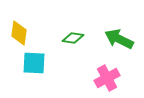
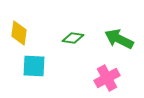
cyan square: moved 3 px down
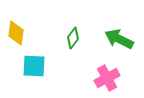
yellow diamond: moved 3 px left
green diamond: rotated 60 degrees counterclockwise
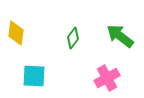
green arrow: moved 1 px right, 3 px up; rotated 12 degrees clockwise
cyan square: moved 10 px down
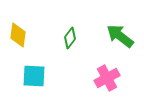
yellow diamond: moved 2 px right, 2 px down
green diamond: moved 3 px left
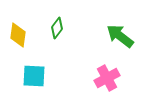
green diamond: moved 13 px left, 10 px up
